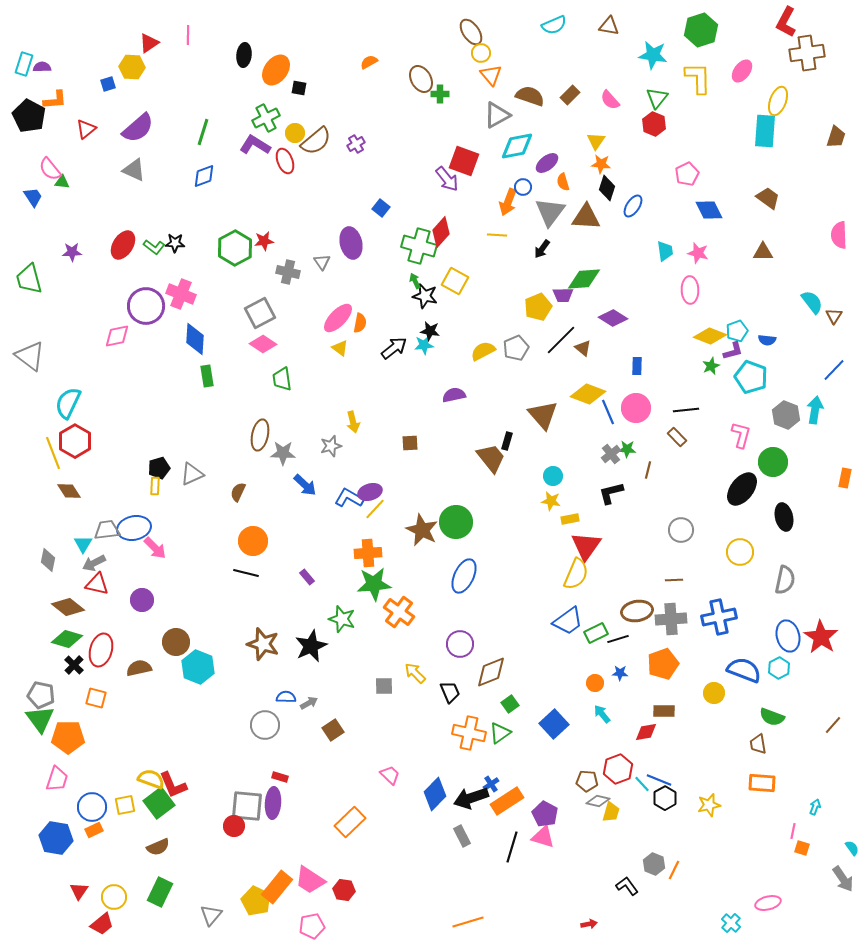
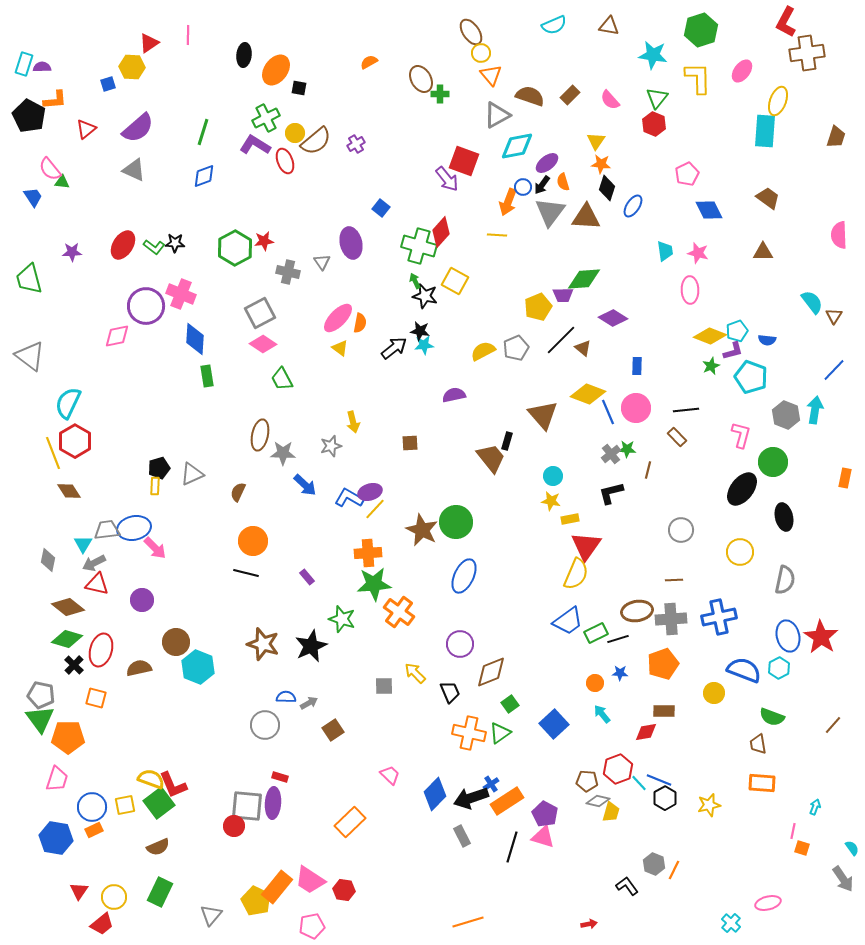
black arrow at (542, 249): moved 64 px up
black star at (430, 331): moved 10 px left
green trapezoid at (282, 379): rotated 20 degrees counterclockwise
cyan line at (642, 784): moved 3 px left, 1 px up
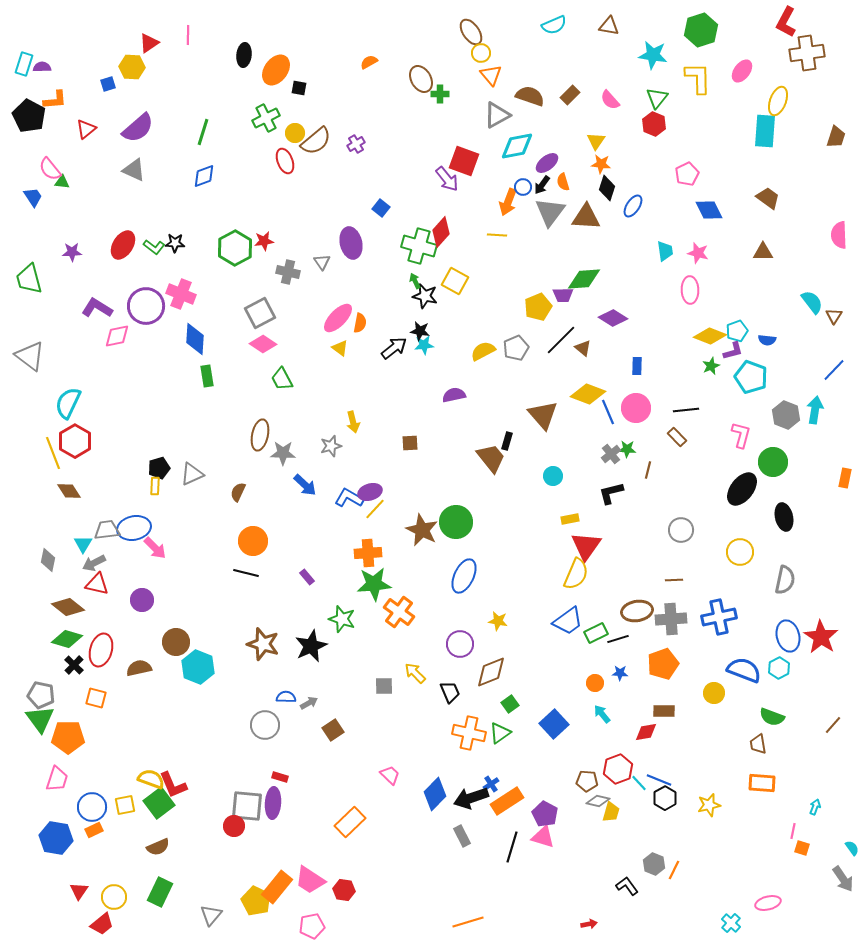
purple L-shape at (255, 145): moved 158 px left, 163 px down
yellow star at (551, 501): moved 53 px left, 120 px down
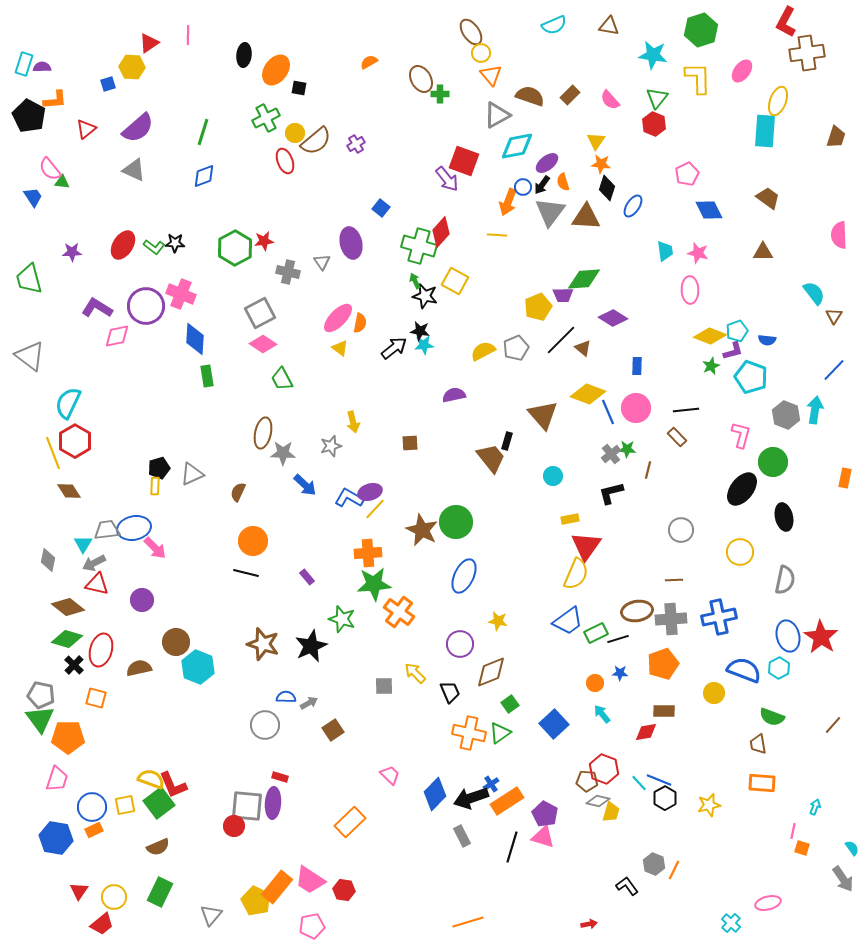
cyan semicircle at (812, 302): moved 2 px right, 9 px up
brown ellipse at (260, 435): moved 3 px right, 2 px up
red hexagon at (618, 769): moved 14 px left; rotated 20 degrees counterclockwise
